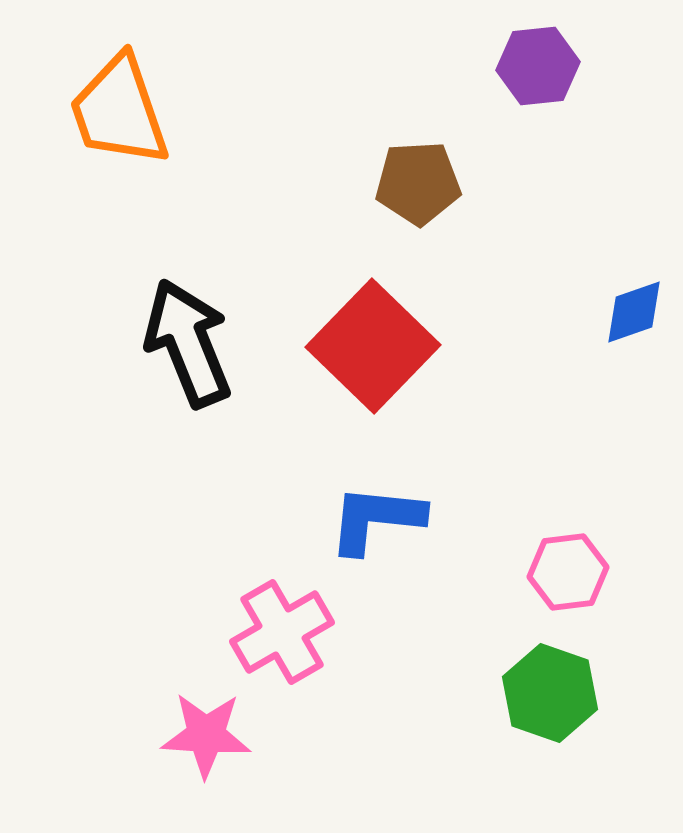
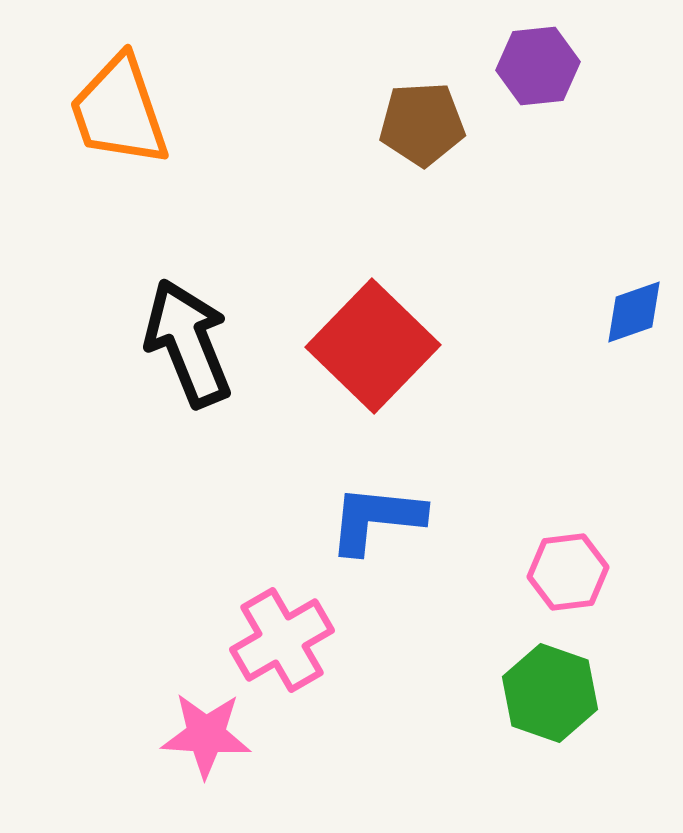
brown pentagon: moved 4 px right, 59 px up
pink cross: moved 8 px down
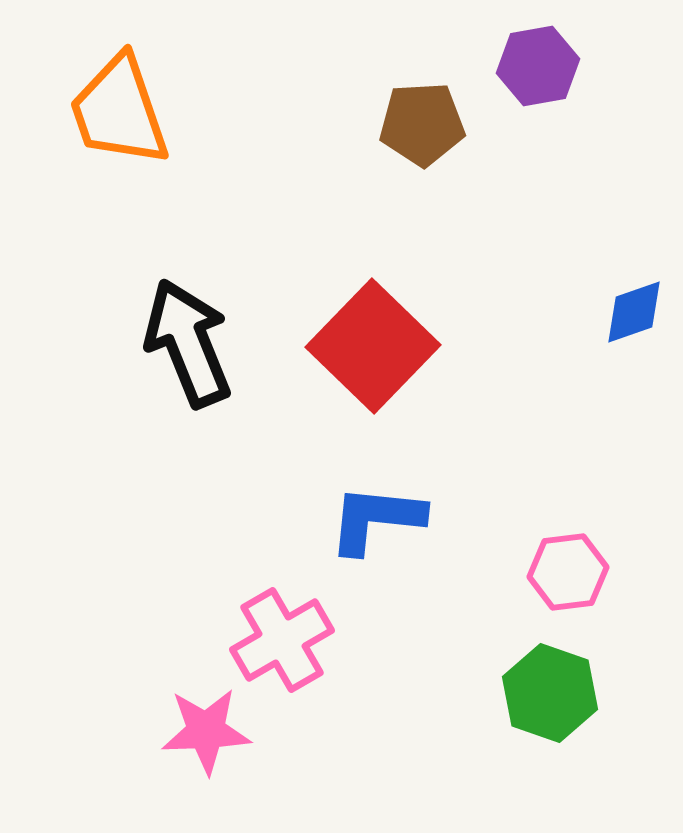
purple hexagon: rotated 4 degrees counterclockwise
pink star: moved 4 px up; rotated 6 degrees counterclockwise
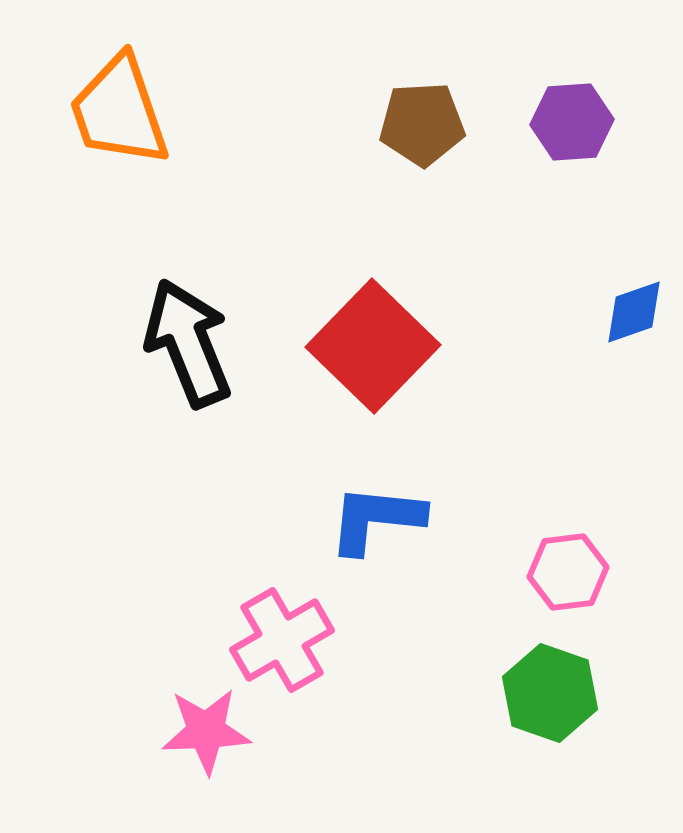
purple hexagon: moved 34 px right, 56 px down; rotated 6 degrees clockwise
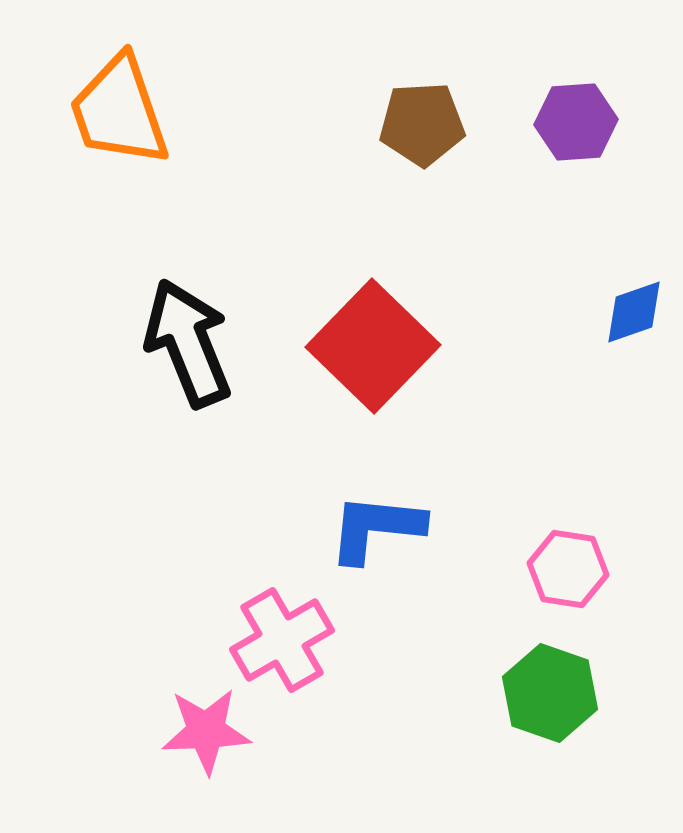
purple hexagon: moved 4 px right
blue L-shape: moved 9 px down
pink hexagon: moved 3 px up; rotated 16 degrees clockwise
